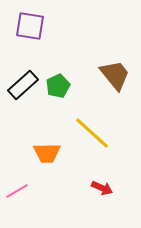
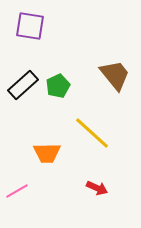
red arrow: moved 5 px left
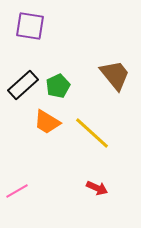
orange trapezoid: moved 31 px up; rotated 32 degrees clockwise
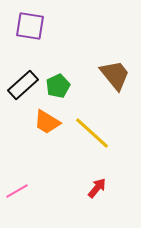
red arrow: rotated 75 degrees counterclockwise
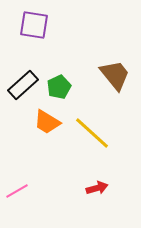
purple square: moved 4 px right, 1 px up
green pentagon: moved 1 px right, 1 px down
red arrow: rotated 35 degrees clockwise
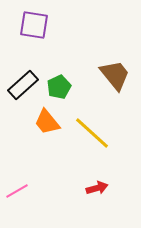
orange trapezoid: rotated 20 degrees clockwise
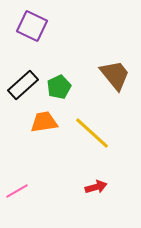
purple square: moved 2 px left, 1 px down; rotated 16 degrees clockwise
orange trapezoid: moved 3 px left; rotated 120 degrees clockwise
red arrow: moved 1 px left, 1 px up
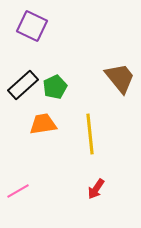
brown trapezoid: moved 5 px right, 3 px down
green pentagon: moved 4 px left
orange trapezoid: moved 1 px left, 2 px down
yellow line: moved 2 px left, 1 px down; rotated 42 degrees clockwise
red arrow: moved 2 px down; rotated 140 degrees clockwise
pink line: moved 1 px right
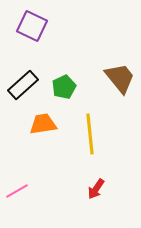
green pentagon: moved 9 px right
pink line: moved 1 px left
